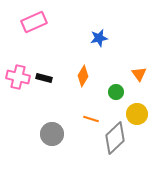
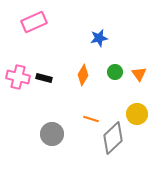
orange diamond: moved 1 px up
green circle: moved 1 px left, 20 px up
gray diamond: moved 2 px left
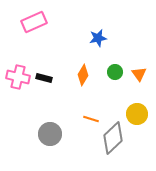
blue star: moved 1 px left
gray circle: moved 2 px left
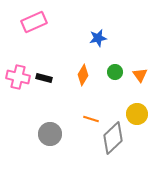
orange triangle: moved 1 px right, 1 px down
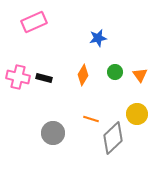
gray circle: moved 3 px right, 1 px up
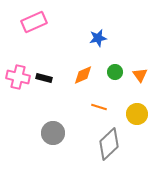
orange diamond: rotated 35 degrees clockwise
orange line: moved 8 px right, 12 px up
gray diamond: moved 4 px left, 6 px down
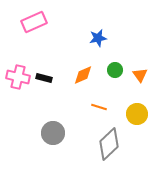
green circle: moved 2 px up
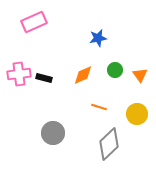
pink cross: moved 1 px right, 3 px up; rotated 20 degrees counterclockwise
